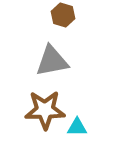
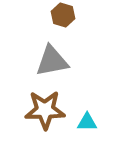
cyan triangle: moved 10 px right, 5 px up
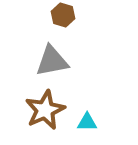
brown star: rotated 24 degrees counterclockwise
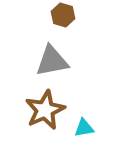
cyan triangle: moved 3 px left, 6 px down; rotated 10 degrees counterclockwise
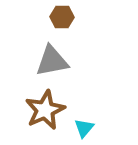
brown hexagon: moved 1 px left, 2 px down; rotated 15 degrees counterclockwise
cyan triangle: rotated 40 degrees counterclockwise
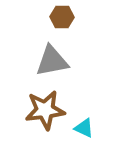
brown star: rotated 18 degrees clockwise
cyan triangle: rotated 45 degrees counterclockwise
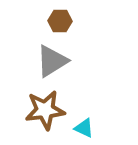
brown hexagon: moved 2 px left, 4 px down
gray triangle: rotated 21 degrees counterclockwise
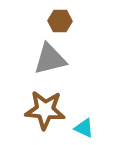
gray triangle: moved 2 px left, 2 px up; rotated 18 degrees clockwise
brown star: rotated 12 degrees clockwise
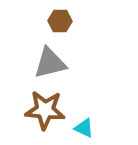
gray triangle: moved 4 px down
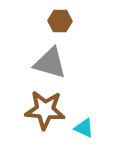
gray triangle: rotated 30 degrees clockwise
